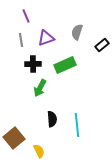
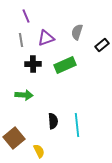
green arrow: moved 16 px left, 7 px down; rotated 114 degrees counterclockwise
black semicircle: moved 1 px right, 2 px down
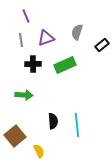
brown square: moved 1 px right, 2 px up
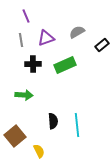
gray semicircle: rotated 42 degrees clockwise
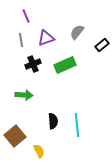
gray semicircle: rotated 21 degrees counterclockwise
black cross: rotated 21 degrees counterclockwise
